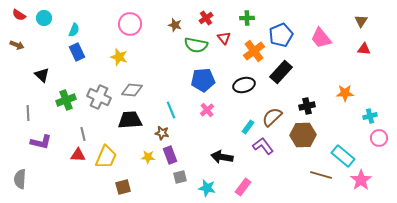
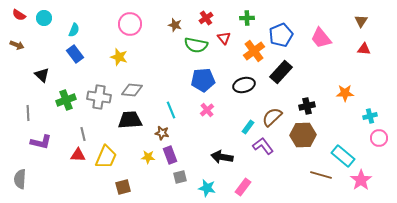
blue rectangle at (77, 52): moved 2 px left, 2 px down; rotated 12 degrees counterclockwise
gray cross at (99, 97): rotated 15 degrees counterclockwise
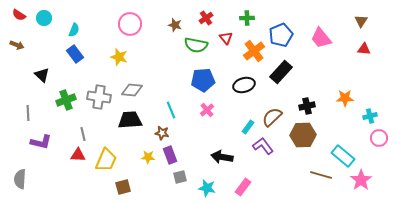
red triangle at (224, 38): moved 2 px right
orange star at (345, 93): moved 5 px down
yellow trapezoid at (106, 157): moved 3 px down
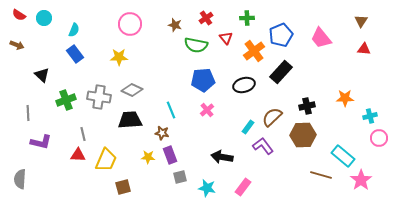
yellow star at (119, 57): rotated 18 degrees counterclockwise
gray diamond at (132, 90): rotated 20 degrees clockwise
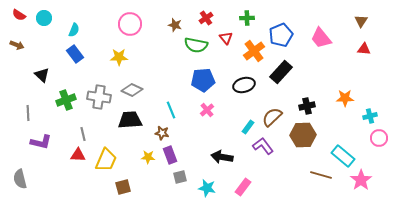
gray semicircle at (20, 179): rotated 18 degrees counterclockwise
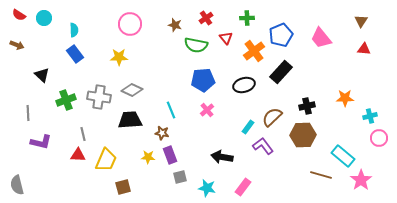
cyan semicircle at (74, 30): rotated 24 degrees counterclockwise
gray semicircle at (20, 179): moved 3 px left, 6 px down
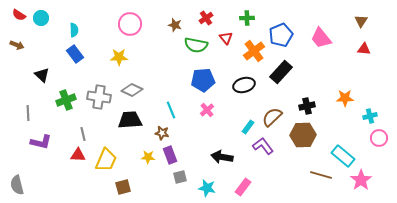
cyan circle at (44, 18): moved 3 px left
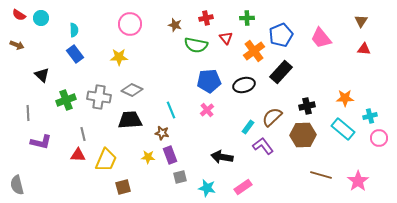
red cross at (206, 18): rotated 24 degrees clockwise
blue pentagon at (203, 80): moved 6 px right, 1 px down
cyan rectangle at (343, 156): moved 27 px up
pink star at (361, 180): moved 3 px left, 1 px down
pink rectangle at (243, 187): rotated 18 degrees clockwise
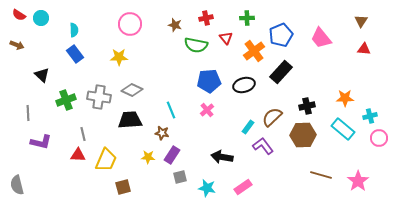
purple rectangle at (170, 155): moved 2 px right; rotated 54 degrees clockwise
